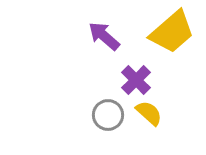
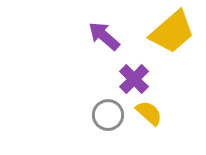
purple cross: moved 2 px left, 1 px up
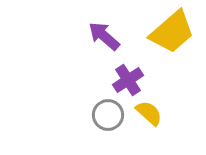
purple cross: moved 6 px left, 1 px down; rotated 12 degrees clockwise
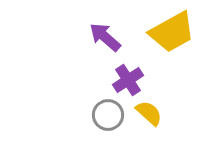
yellow trapezoid: rotated 12 degrees clockwise
purple arrow: moved 1 px right, 1 px down
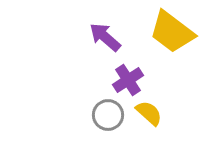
yellow trapezoid: rotated 66 degrees clockwise
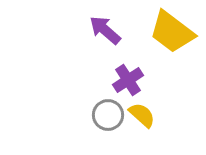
purple arrow: moved 7 px up
yellow semicircle: moved 7 px left, 2 px down
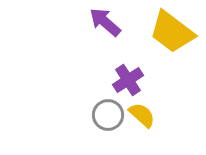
purple arrow: moved 8 px up
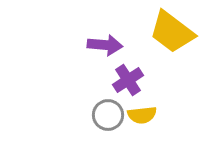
purple arrow: moved 23 px down; rotated 144 degrees clockwise
yellow semicircle: rotated 132 degrees clockwise
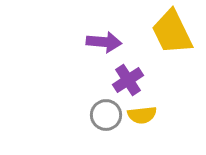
yellow trapezoid: rotated 27 degrees clockwise
purple arrow: moved 1 px left, 3 px up
gray circle: moved 2 px left
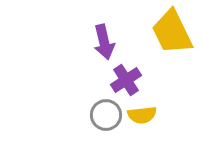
purple arrow: rotated 72 degrees clockwise
purple cross: moved 2 px left
